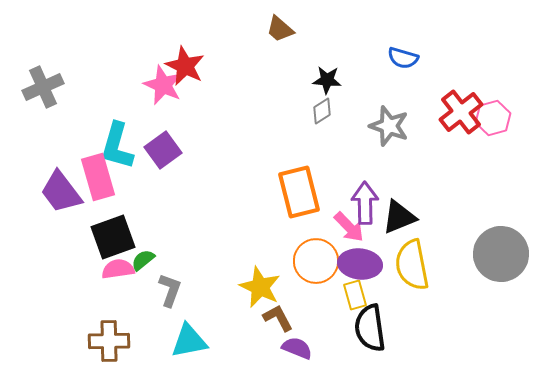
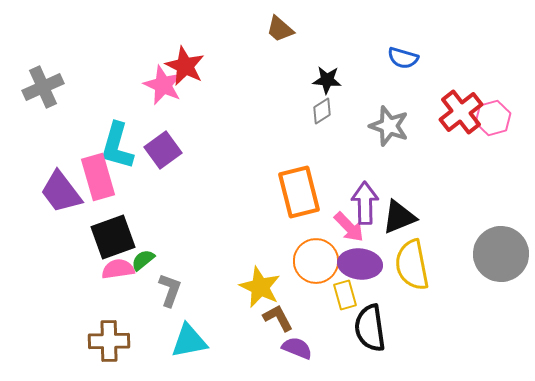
yellow rectangle: moved 10 px left
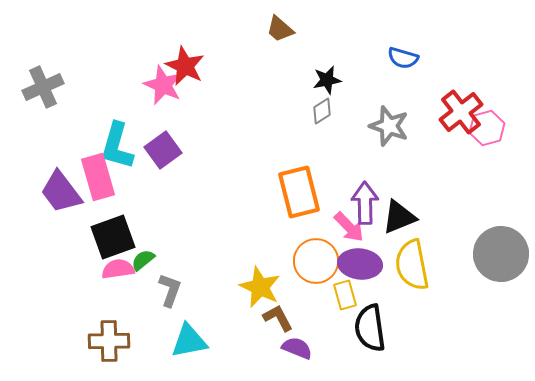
black star: rotated 16 degrees counterclockwise
pink hexagon: moved 6 px left, 10 px down
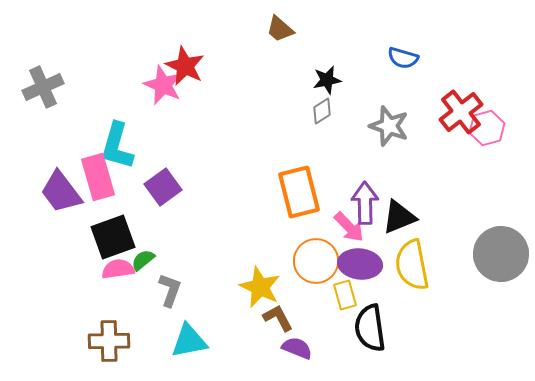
purple square: moved 37 px down
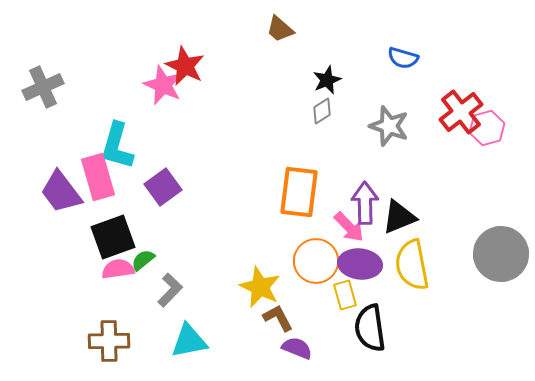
black star: rotated 12 degrees counterclockwise
orange rectangle: rotated 21 degrees clockwise
gray L-shape: rotated 24 degrees clockwise
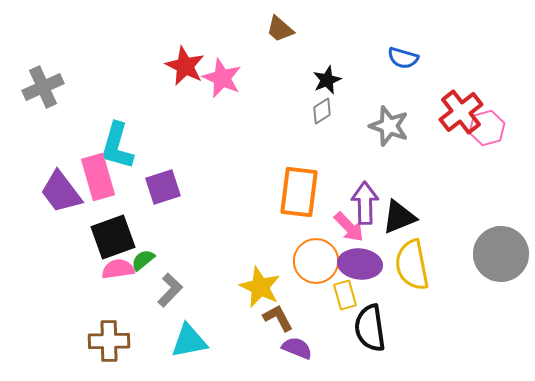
pink star: moved 59 px right, 7 px up
purple square: rotated 18 degrees clockwise
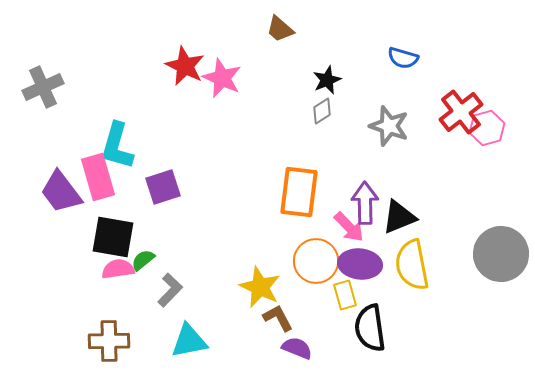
black square: rotated 30 degrees clockwise
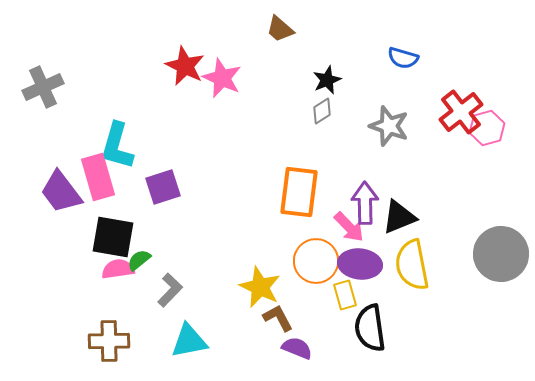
green semicircle: moved 4 px left
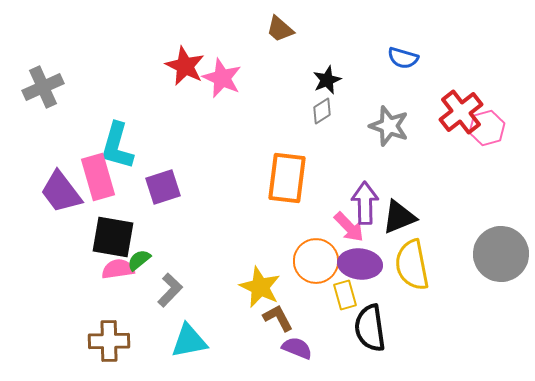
orange rectangle: moved 12 px left, 14 px up
